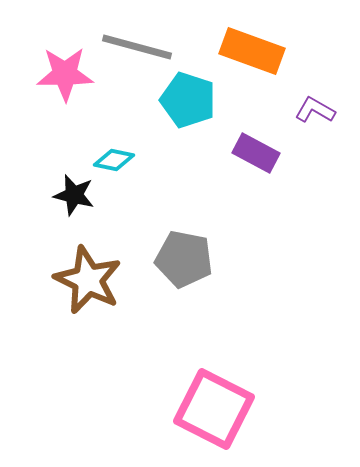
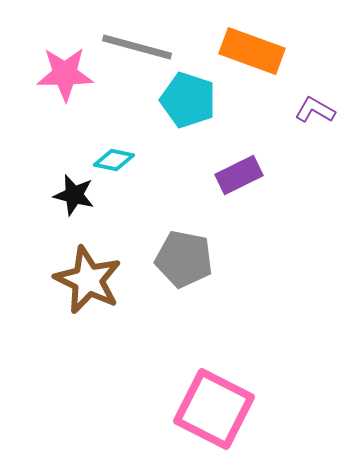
purple rectangle: moved 17 px left, 22 px down; rotated 54 degrees counterclockwise
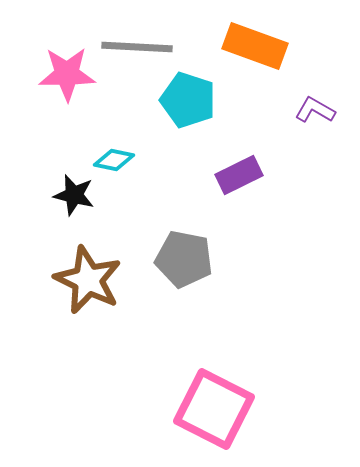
gray line: rotated 12 degrees counterclockwise
orange rectangle: moved 3 px right, 5 px up
pink star: moved 2 px right
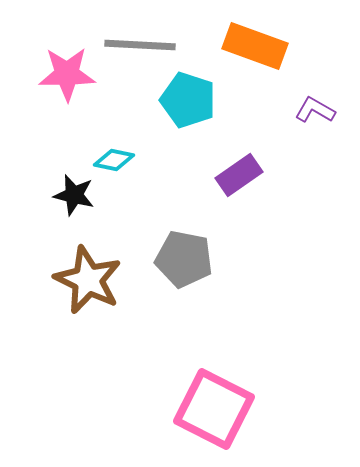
gray line: moved 3 px right, 2 px up
purple rectangle: rotated 9 degrees counterclockwise
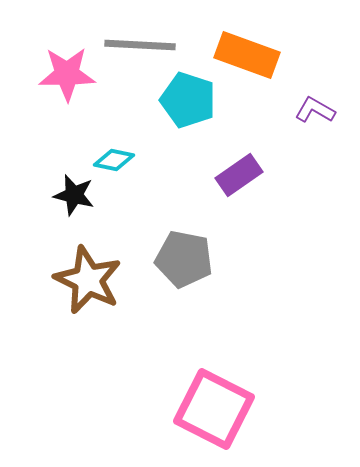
orange rectangle: moved 8 px left, 9 px down
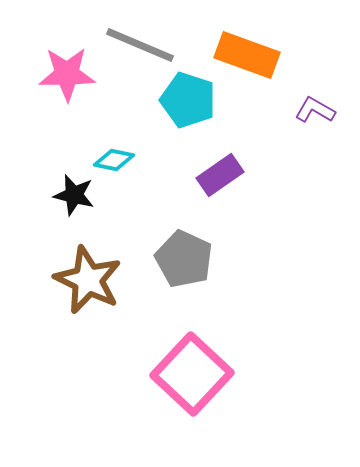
gray line: rotated 20 degrees clockwise
purple rectangle: moved 19 px left
gray pentagon: rotated 14 degrees clockwise
pink square: moved 22 px left, 35 px up; rotated 16 degrees clockwise
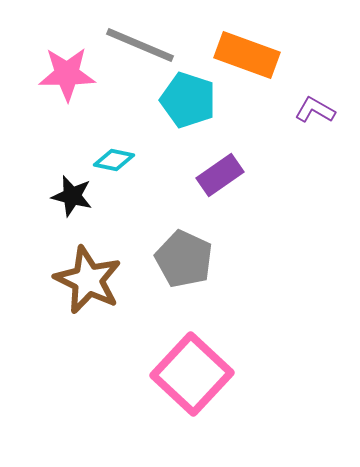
black star: moved 2 px left, 1 px down
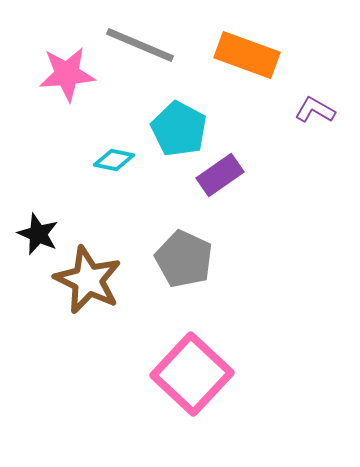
pink star: rotated 4 degrees counterclockwise
cyan pentagon: moved 9 px left, 29 px down; rotated 10 degrees clockwise
black star: moved 34 px left, 38 px down; rotated 9 degrees clockwise
